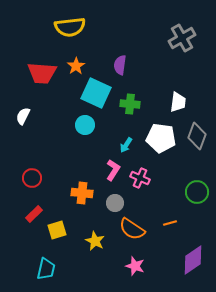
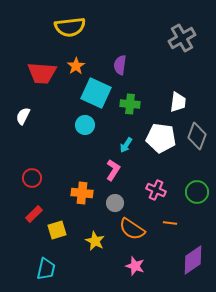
pink cross: moved 16 px right, 12 px down
orange line: rotated 24 degrees clockwise
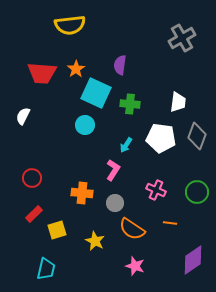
yellow semicircle: moved 2 px up
orange star: moved 3 px down
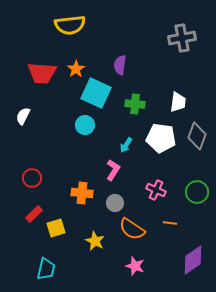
gray cross: rotated 20 degrees clockwise
green cross: moved 5 px right
yellow square: moved 1 px left, 2 px up
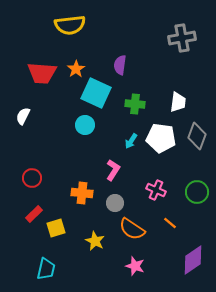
cyan arrow: moved 5 px right, 4 px up
orange line: rotated 32 degrees clockwise
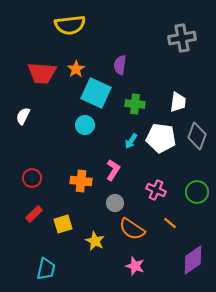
orange cross: moved 1 px left, 12 px up
yellow square: moved 7 px right, 4 px up
